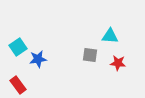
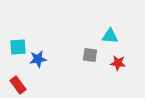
cyan square: rotated 30 degrees clockwise
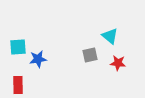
cyan triangle: rotated 36 degrees clockwise
gray square: rotated 21 degrees counterclockwise
red rectangle: rotated 36 degrees clockwise
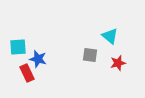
gray square: rotated 21 degrees clockwise
blue star: rotated 24 degrees clockwise
red star: rotated 21 degrees counterclockwise
red rectangle: moved 9 px right, 12 px up; rotated 24 degrees counterclockwise
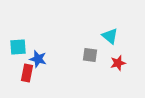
red rectangle: rotated 36 degrees clockwise
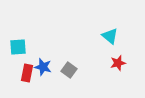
gray square: moved 21 px left, 15 px down; rotated 28 degrees clockwise
blue star: moved 5 px right, 8 px down
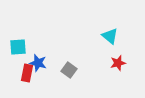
blue star: moved 5 px left, 4 px up
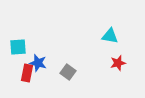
cyan triangle: rotated 30 degrees counterclockwise
gray square: moved 1 px left, 2 px down
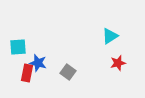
cyan triangle: rotated 42 degrees counterclockwise
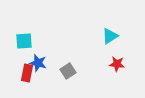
cyan square: moved 6 px right, 6 px up
red star: moved 1 px left, 1 px down; rotated 21 degrees clockwise
gray square: moved 1 px up; rotated 21 degrees clockwise
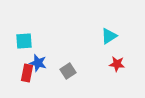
cyan triangle: moved 1 px left
